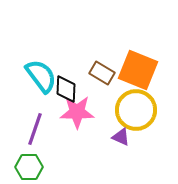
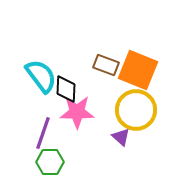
brown rectangle: moved 4 px right, 8 px up; rotated 10 degrees counterclockwise
purple line: moved 8 px right, 4 px down
purple triangle: rotated 18 degrees clockwise
green hexagon: moved 21 px right, 5 px up
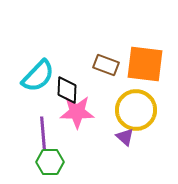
orange square: moved 7 px right, 6 px up; rotated 15 degrees counterclockwise
cyan semicircle: moved 3 px left; rotated 81 degrees clockwise
black diamond: moved 1 px right, 1 px down
purple line: rotated 24 degrees counterclockwise
purple triangle: moved 4 px right
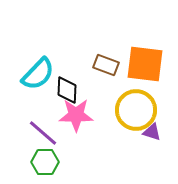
cyan semicircle: moved 2 px up
pink star: moved 1 px left, 3 px down
purple line: rotated 44 degrees counterclockwise
purple triangle: moved 27 px right, 5 px up; rotated 24 degrees counterclockwise
green hexagon: moved 5 px left
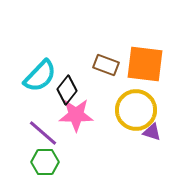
cyan semicircle: moved 2 px right, 2 px down
black diamond: rotated 36 degrees clockwise
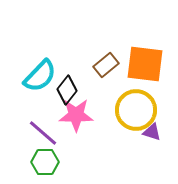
brown rectangle: rotated 60 degrees counterclockwise
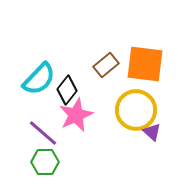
cyan semicircle: moved 1 px left, 3 px down
pink star: rotated 24 degrees counterclockwise
purple triangle: rotated 24 degrees clockwise
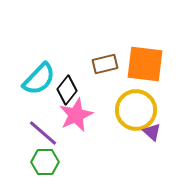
brown rectangle: moved 1 px left, 1 px up; rotated 25 degrees clockwise
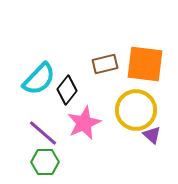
pink star: moved 8 px right, 8 px down
purple triangle: moved 3 px down
